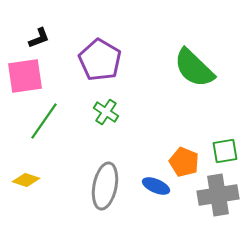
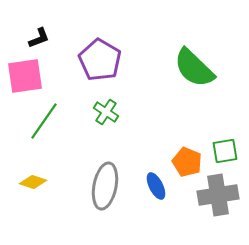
orange pentagon: moved 3 px right
yellow diamond: moved 7 px right, 2 px down
blue ellipse: rotated 40 degrees clockwise
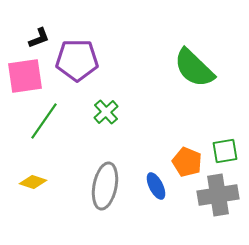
purple pentagon: moved 23 px left; rotated 30 degrees counterclockwise
green cross: rotated 15 degrees clockwise
